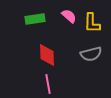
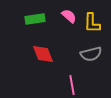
red diamond: moved 4 px left, 1 px up; rotated 20 degrees counterclockwise
pink line: moved 24 px right, 1 px down
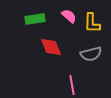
red diamond: moved 8 px right, 7 px up
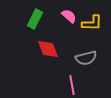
green rectangle: rotated 54 degrees counterclockwise
yellow L-shape: rotated 90 degrees counterclockwise
red diamond: moved 3 px left, 2 px down
gray semicircle: moved 5 px left, 4 px down
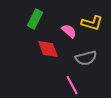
pink semicircle: moved 15 px down
yellow L-shape: rotated 15 degrees clockwise
pink line: rotated 18 degrees counterclockwise
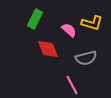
pink semicircle: moved 1 px up
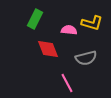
pink semicircle: rotated 35 degrees counterclockwise
pink line: moved 5 px left, 2 px up
